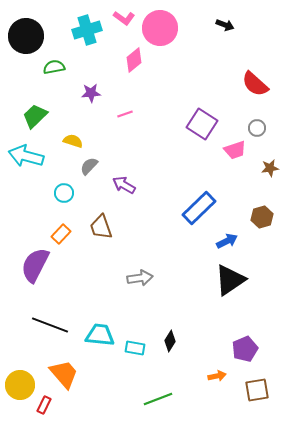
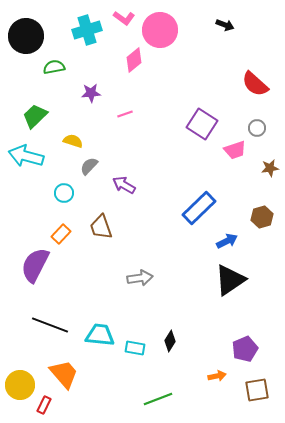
pink circle: moved 2 px down
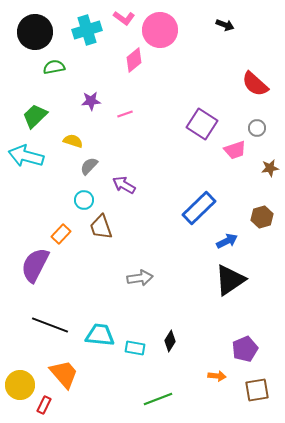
black circle: moved 9 px right, 4 px up
purple star: moved 8 px down
cyan circle: moved 20 px right, 7 px down
orange arrow: rotated 18 degrees clockwise
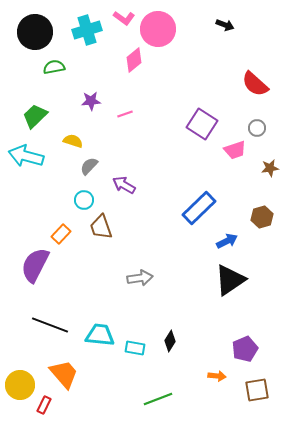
pink circle: moved 2 px left, 1 px up
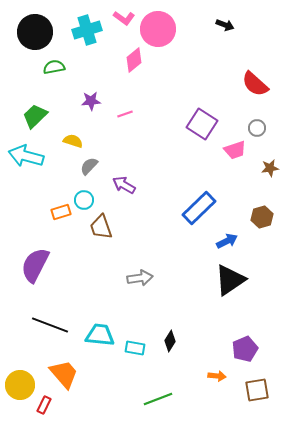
orange rectangle: moved 22 px up; rotated 30 degrees clockwise
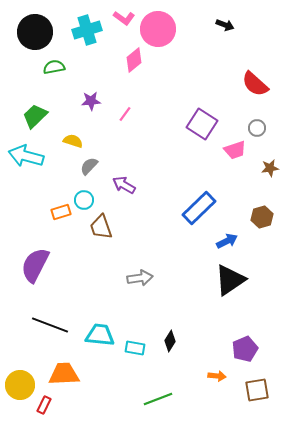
pink line: rotated 35 degrees counterclockwise
orange trapezoid: rotated 52 degrees counterclockwise
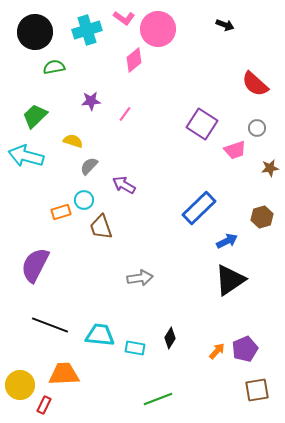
black diamond: moved 3 px up
orange arrow: moved 25 px up; rotated 54 degrees counterclockwise
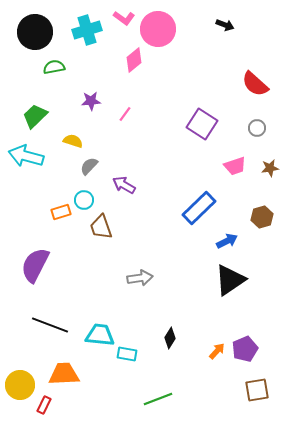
pink trapezoid: moved 16 px down
cyan rectangle: moved 8 px left, 6 px down
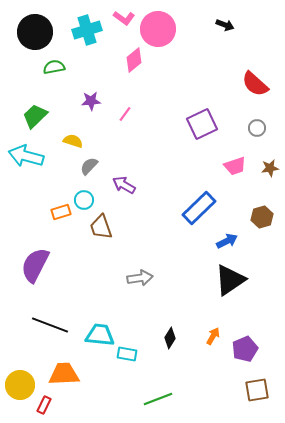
purple square: rotated 32 degrees clockwise
orange arrow: moved 4 px left, 15 px up; rotated 12 degrees counterclockwise
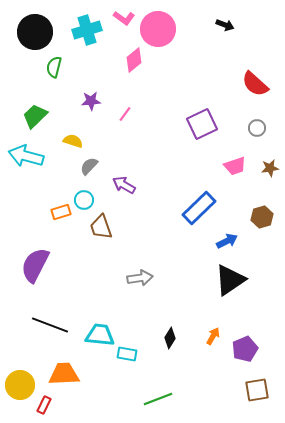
green semicircle: rotated 65 degrees counterclockwise
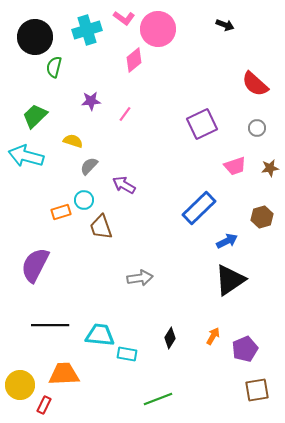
black circle: moved 5 px down
black line: rotated 21 degrees counterclockwise
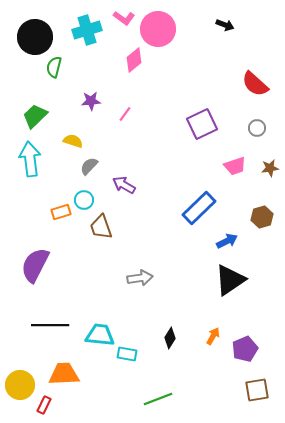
cyan arrow: moved 4 px right, 3 px down; rotated 68 degrees clockwise
